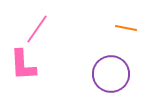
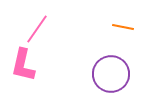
orange line: moved 3 px left, 1 px up
pink L-shape: rotated 16 degrees clockwise
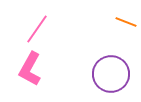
orange line: moved 3 px right, 5 px up; rotated 10 degrees clockwise
pink L-shape: moved 7 px right, 4 px down; rotated 16 degrees clockwise
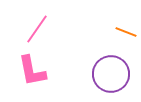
orange line: moved 10 px down
pink L-shape: moved 2 px right, 2 px down; rotated 40 degrees counterclockwise
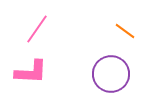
orange line: moved 1 px left, 1 px up; rotated 15 degrees clockwise
pink L-shape: moved 1 px left, 1 px down; rotated 76 degrees counterclockwise
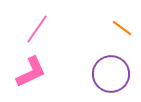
orange line: moved 3 px left, 3 px up
pink L-shape: rotated 28 degrees counterclockwise
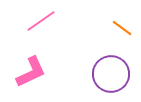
pink line: moved 4 px right, 8 px up; rotated 20 degrees clockwise
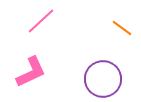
pink line: rotated 8 degrees counterclockwise
purple circle: moved 8 px left, 5 px down
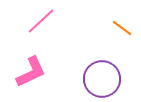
purple circle: moved 1 px left
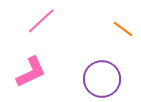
orange line: moved 1 px right, 1 px down
